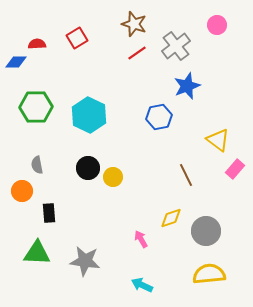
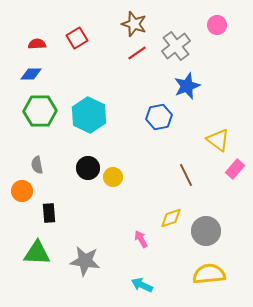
blue diamond: moved 15 px right, 12 px down
green hexagon: moved 4 px right, 4 px down
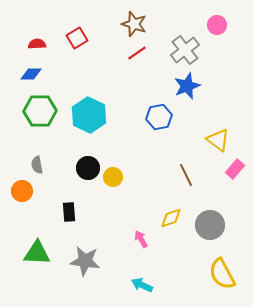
gray cross: moved 9 px right, 4 px down
black rectangle: moved 20 px right, 1 px up
gray circle: moved 4 px right, 6 px up
yellow semicircle: moved 13 px right; rotated 112 degrees counterclockwise
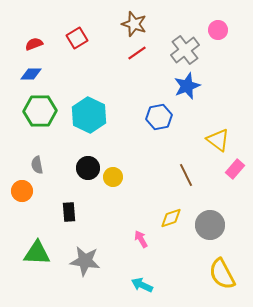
pink circle: moved 1 px right, 5 px down
red semicircle: moved 3 px left; rotated 18 degrees counterclockwise
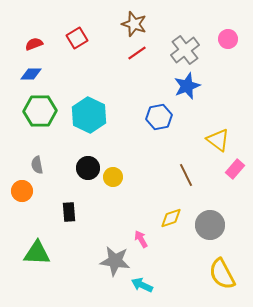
pink circle: moved 10 px right, 9 px down
gray star: moved 30 px right
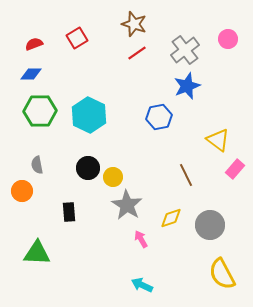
gray star: moved 12 px right, 56 px up; rotated 24 degrees clockwise
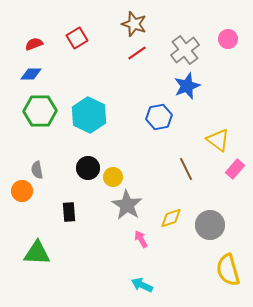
gray semicircle: moved 5 px down
brown line: moved 6 px up
yellow semicircle: moved 6 px right, 4 px up; rotated 12 degrees clockwise
